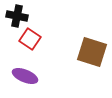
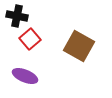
red square: rotated 15 degrees clockwise
brown square: moved 13 px left, 6 px up; rotated 12 degrees clockwise
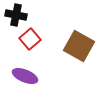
black cross: moved 1 px left, 1 px up
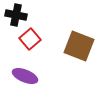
brown square: rotated 8 degrees counterclockwise
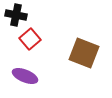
brown square: moved 5 px right, 7 px down
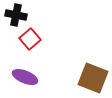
brown square: moved 9 px right, 25 px down
purple ellipse: moved 1 px down
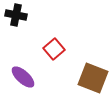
red square: moved 24 px right, 10 px down
purple ellipse: moved 2 px left; rotated 20 degrees clockwise
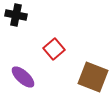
brown square: moved 1 px up
